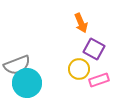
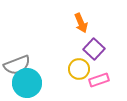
purple square: rotated 15 degrees clockwise
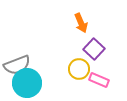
pink rectangle: rotated 42 degrees clockwise
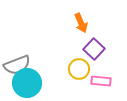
pink rectangle: moved 2 px right, 1 px down; rotated 18 degrees counterclockwise
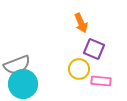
purple square: rotated 20 degrees counterclockwise
cyan circle: moved 4 px left, 1 px down
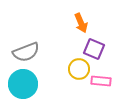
gray semicircle: moved 9 px right, 13 px up
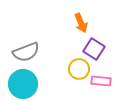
purple square: rotated 10 degrees clockwise
